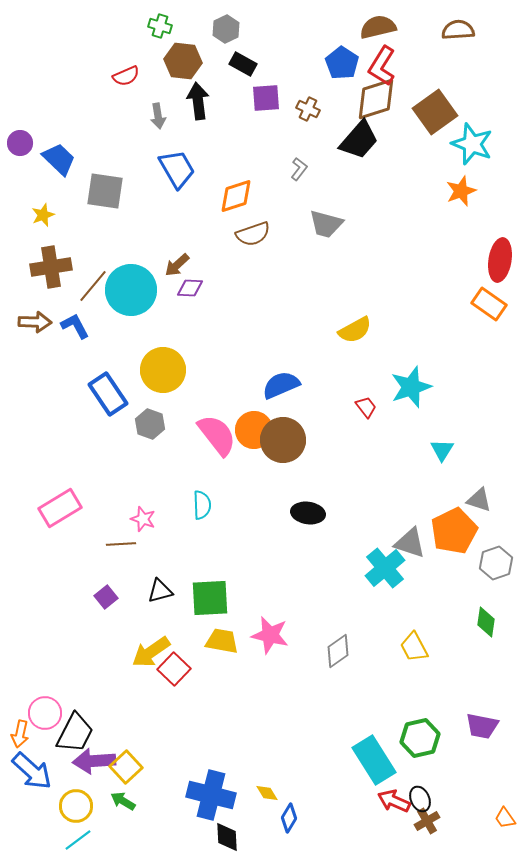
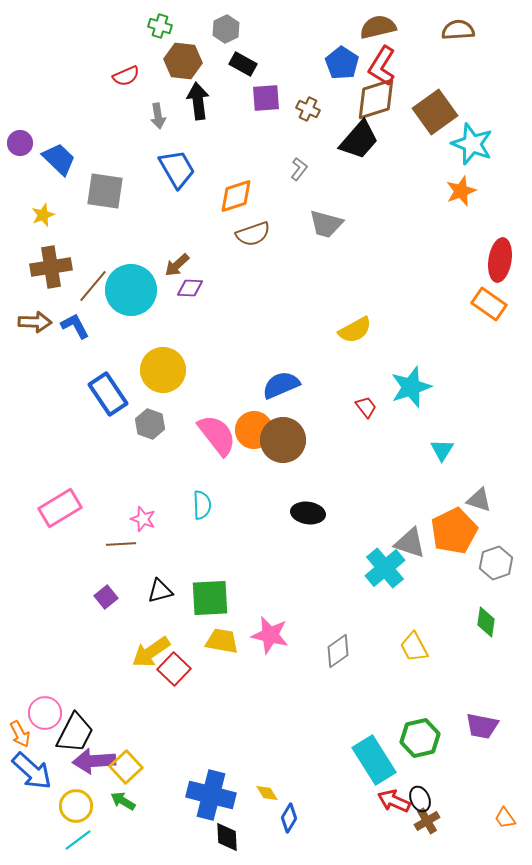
orange arrow at (20, 734): rotated 40 degrees counterclockwise
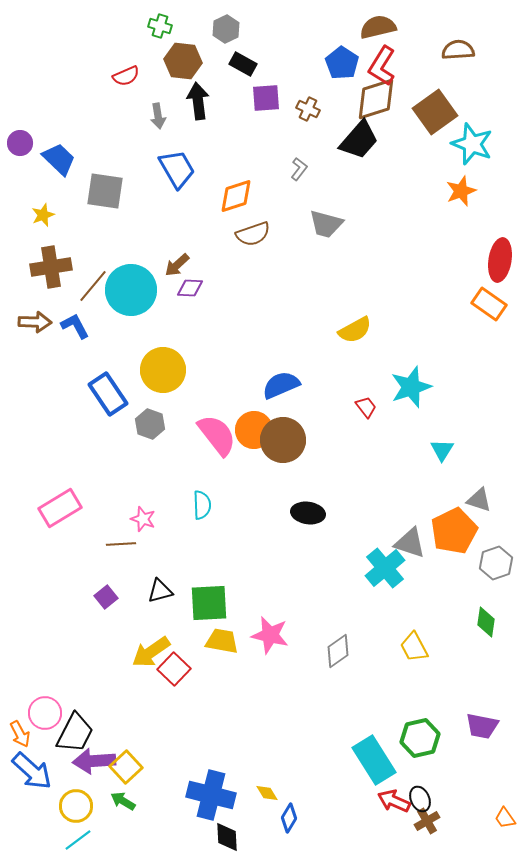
brown semicircle at (458, 30): moved 20 px down
green square at (210, 598): moved 1 px left, 5 px down
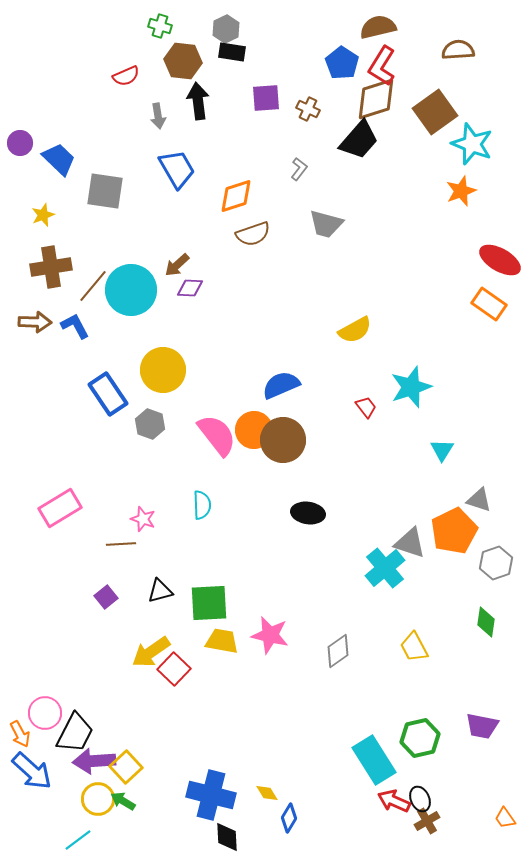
black rectangle at (243, 64): moved 11 px left, 12 px up; rotated 20 degrees counterclockwise
red ellipse at (500, 260): rotated 69 degrees counterclockwise
yellow circle at (76, 806): moved 22 px right, 7 px up
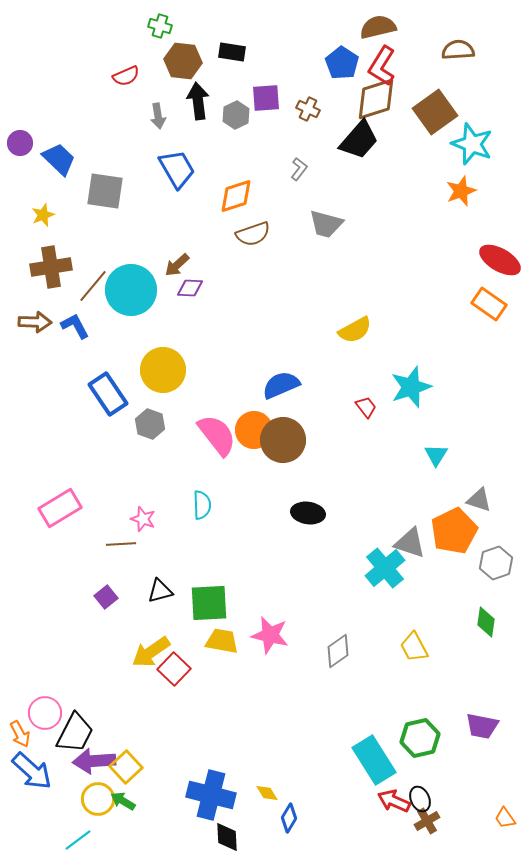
gray hexagon at (226, 29): moved 10 px right, 86 px down
cyan triangle at (442, 450): moved 6 px left, 5 px down
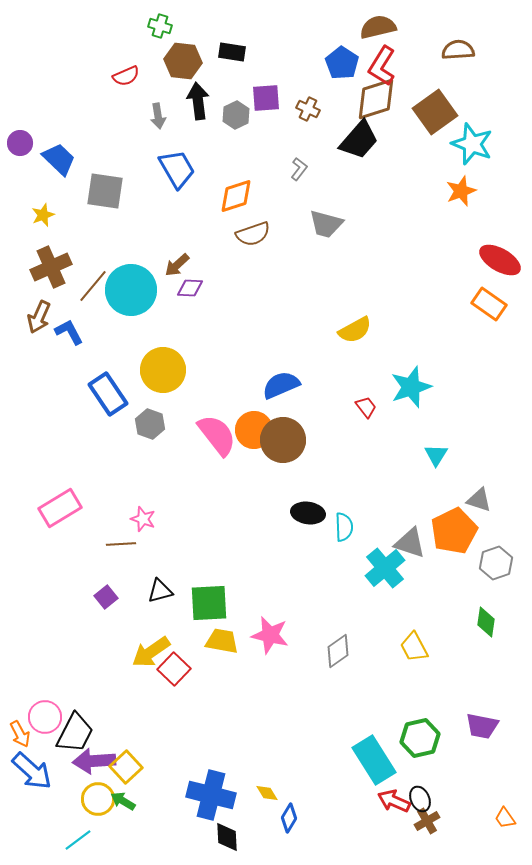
brown cross at (51, 267): rotated 15 degrees counterclockwise
brown arrow at (35, 322): moved 4 px right, 5 px up; rotated 112 degrees clockwise
blue L-shape at (75, 326): moved 6 px left, 6 px down
cyan semicircle at (202, 505): moved 142 px right, 22 px down
pink circle at (45, 713): moved 4 px down
